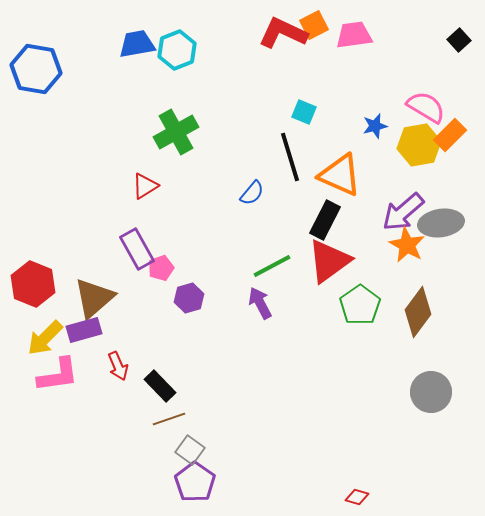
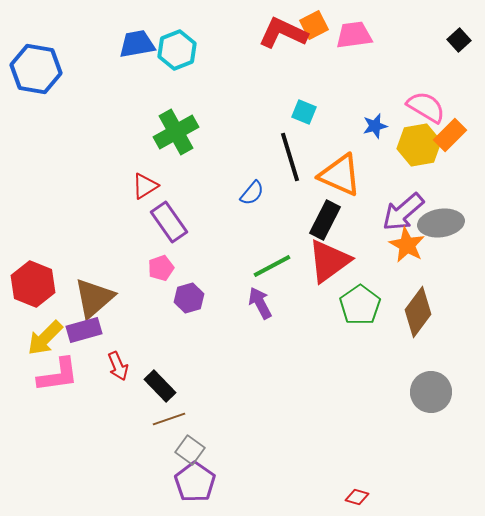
purple rectangle at (137, 249): moved 32 px right, 27 px up; rotated 6 degrees counterclockwise
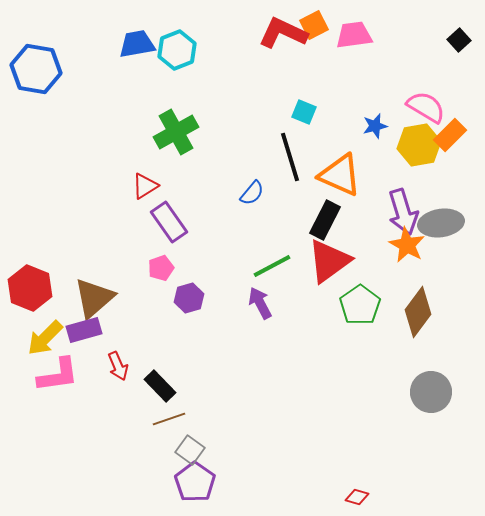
purple arrow at (403, 212): rotated 66 degrees counterclockwise
red hexagon at (33, 284): moved 3 px left, 4 px down
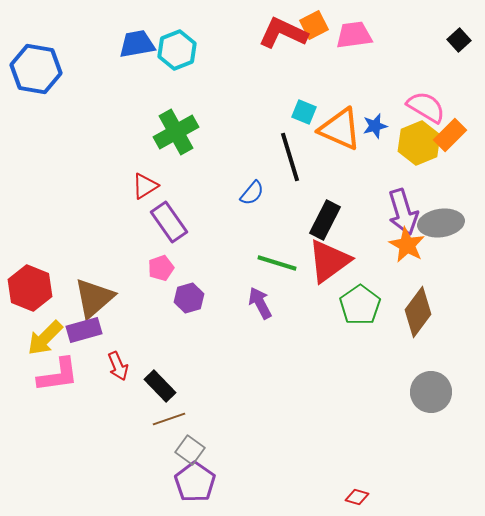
yellow hexagon at (419, 145): moved 2 px up; rotated 12 degrees counterclockwise
orange triangle at (340, 175): moved 46 px up
green line at (272, 266): moved 5 px right, 3 px up; rotated 45 degrees clockwise
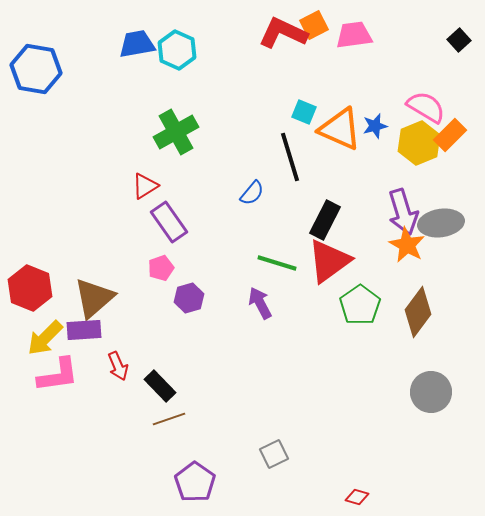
cyan hexagon at (177, 50): rotated 15 degrees counterclockwise
purple rectangle at (84, 330): rotated 12 degrees clockwise
gray square at (190, 450): moved 84 px right, 4 px down; rotated 28 degrees clockwise
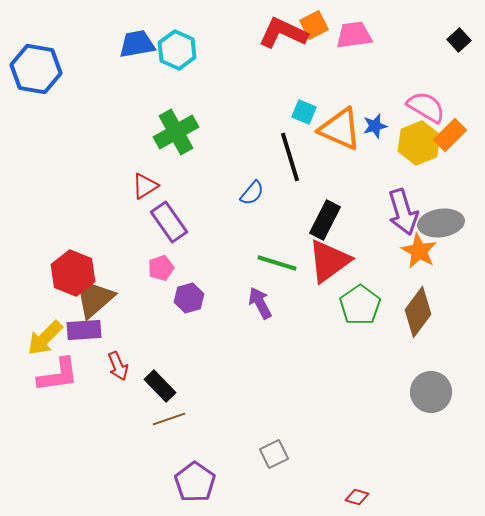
orange star at (407, 245): moved 12 px right, 6 px down
red hexagon at (30, 288): moved 43 px right, 15 px up
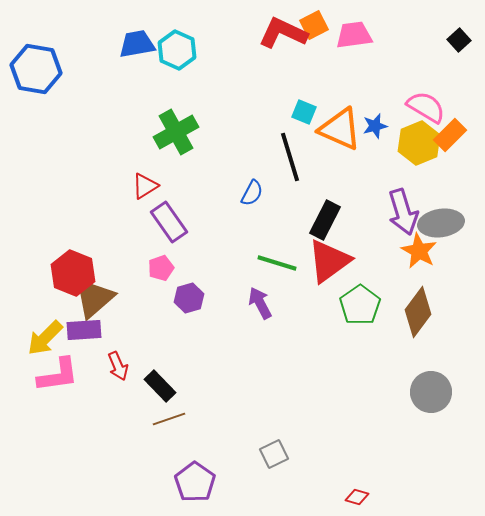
blue semicircle at (252, 193): rotated 12 degrees counterclockwise
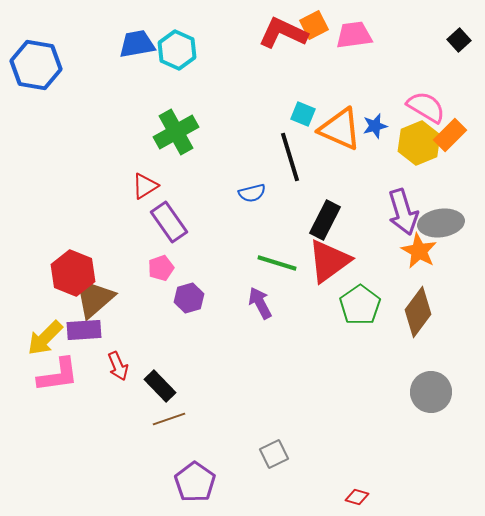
blue hexagon at (36, 69): moved 4 px up
cyan square at (304, 112): moved 1 px left, 2 px down
blue semicircle at (252, 193): rotated 48 degrees clockwise
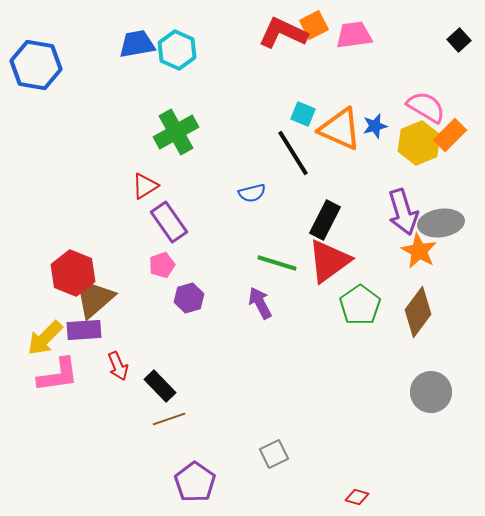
black line at (290, 157): moved 3 px right, 4 px up; rotated 15 degrees counterclockwise
pink pentagon at (161, 268): moved 1 px right, 3 px up
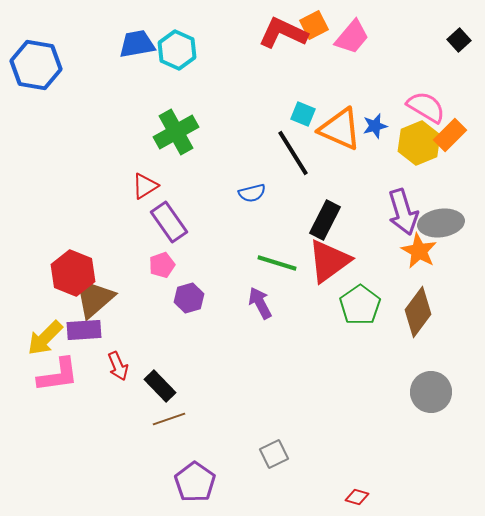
pink trapezoid at (354, 35): moved 2 px left, 2 px down; rotated 138 degrees clockwise
